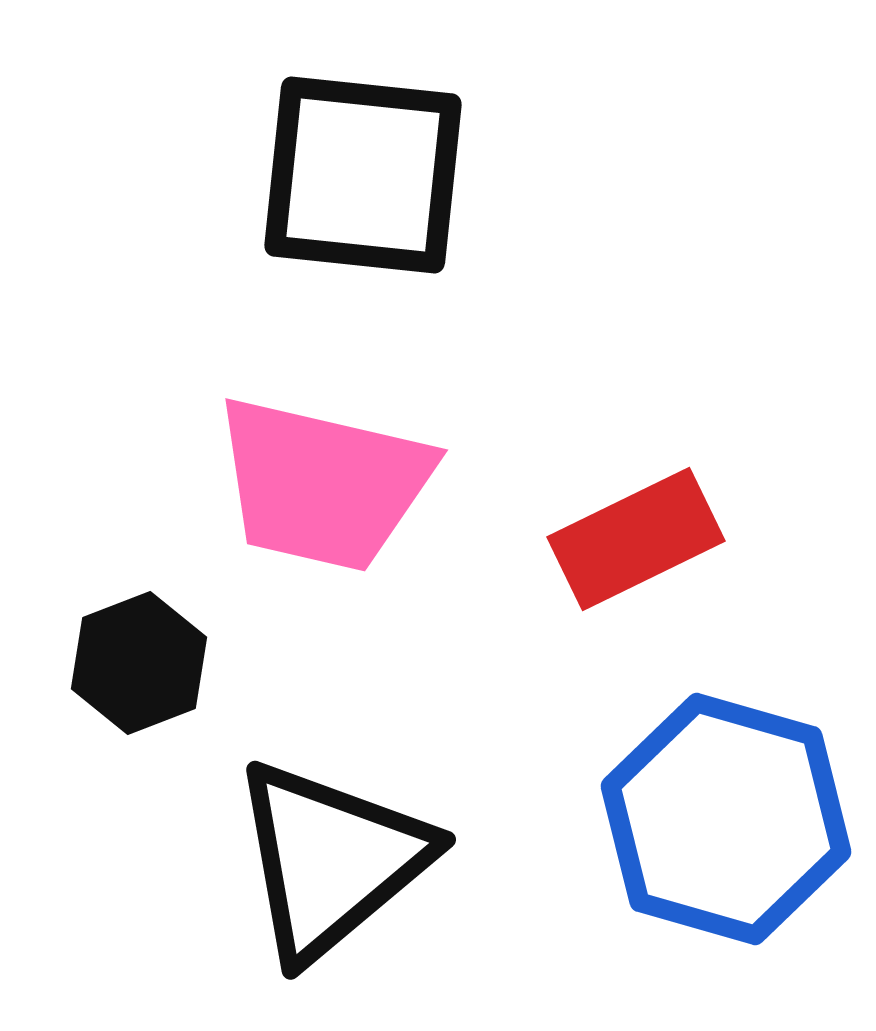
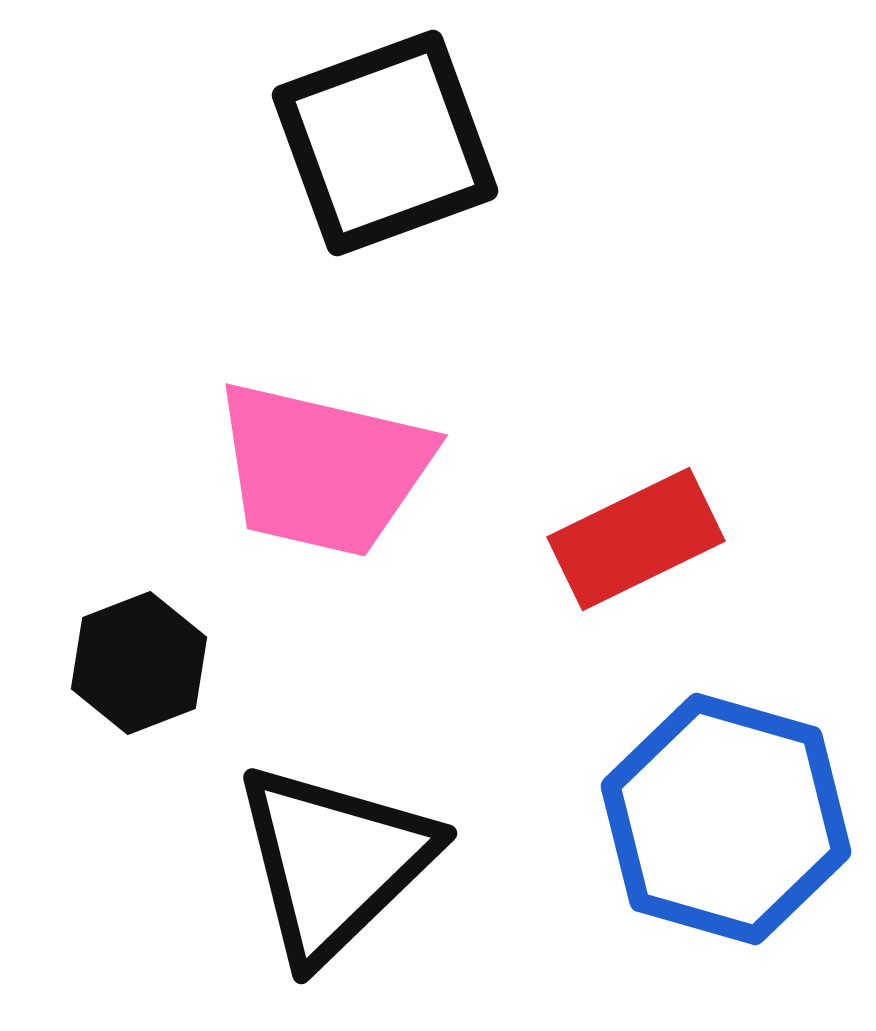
black square: moved 22 px right, 32 px up; rotated 26 degrees counterclockwise
pink trapezoid: moved 15 px up
black triangle: moved 3 px right, 2 px down; rotated 4 degrees counterclockwise
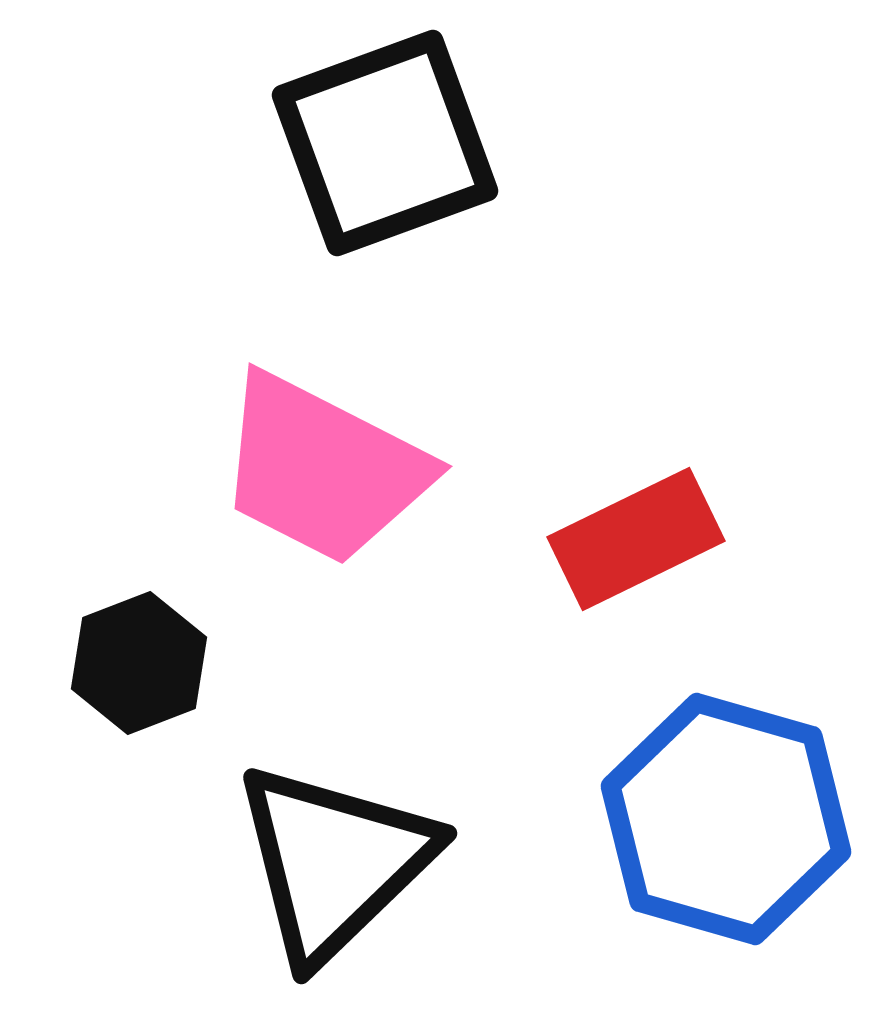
pink trapezoid: rotated 14 degrees clockwise
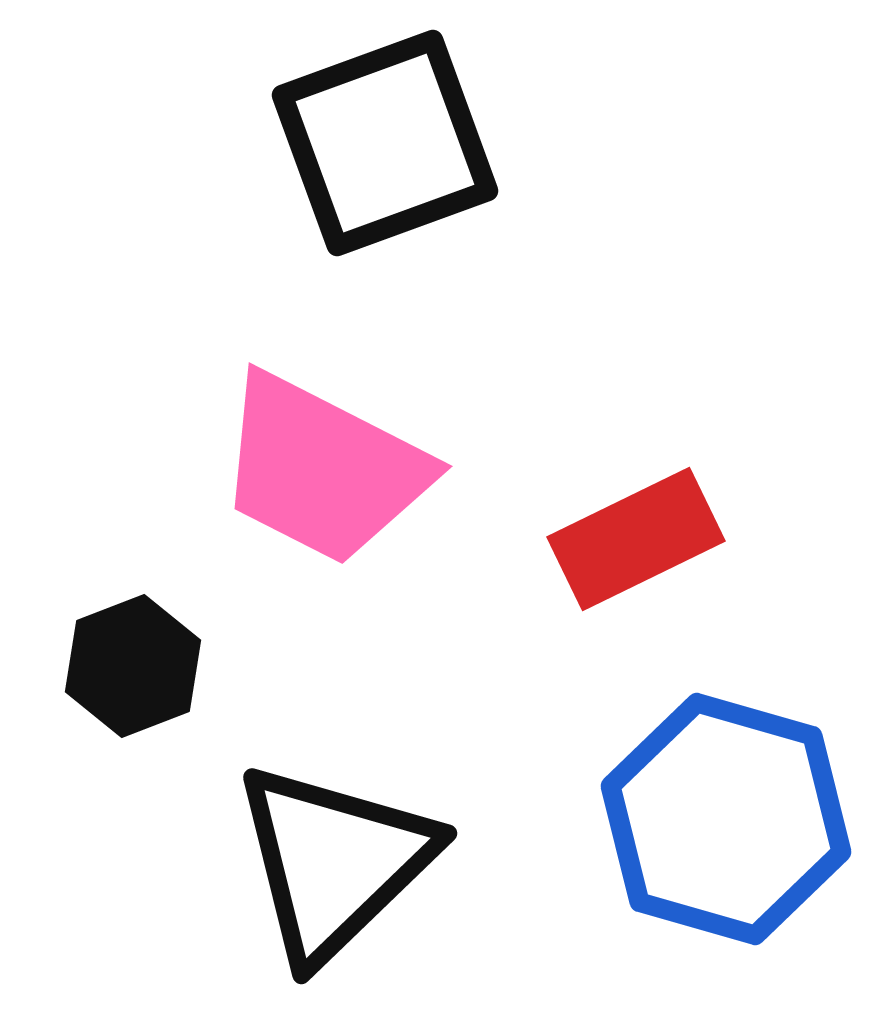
black hexagon: moved 6 px left, 3 px down
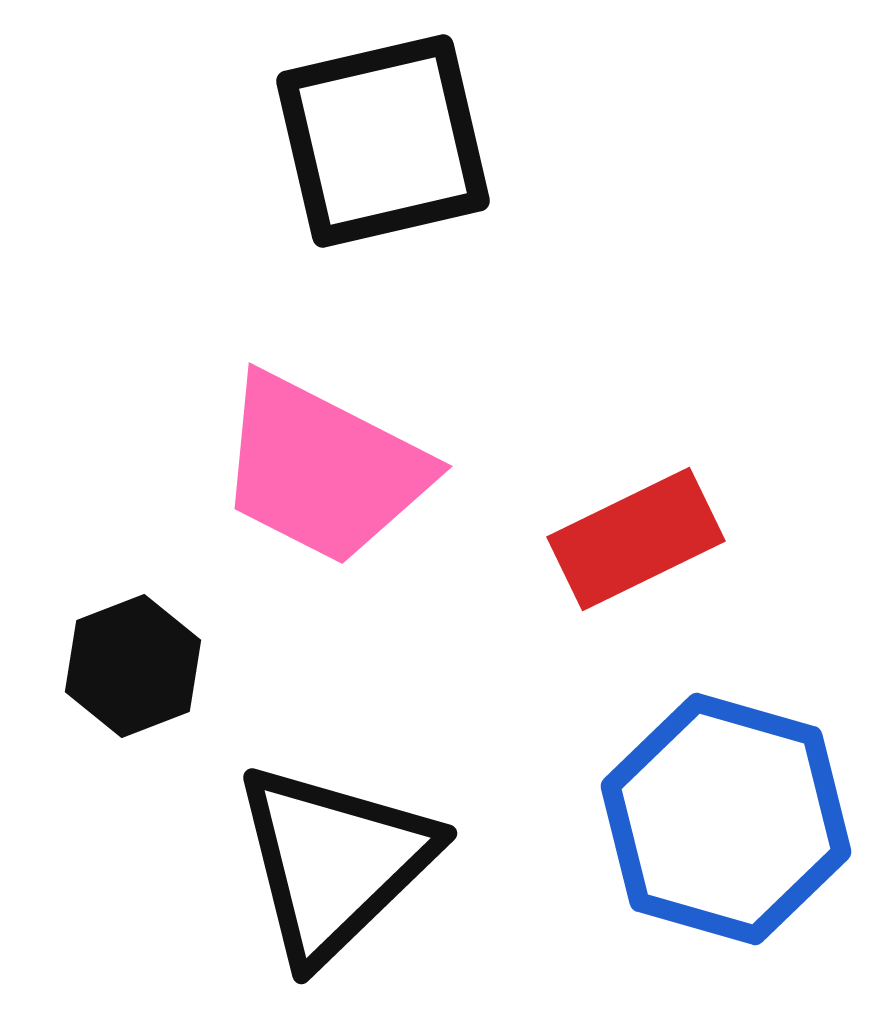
black square: moved 2 px left, 2 px up; rotated 7 degrees clockwise
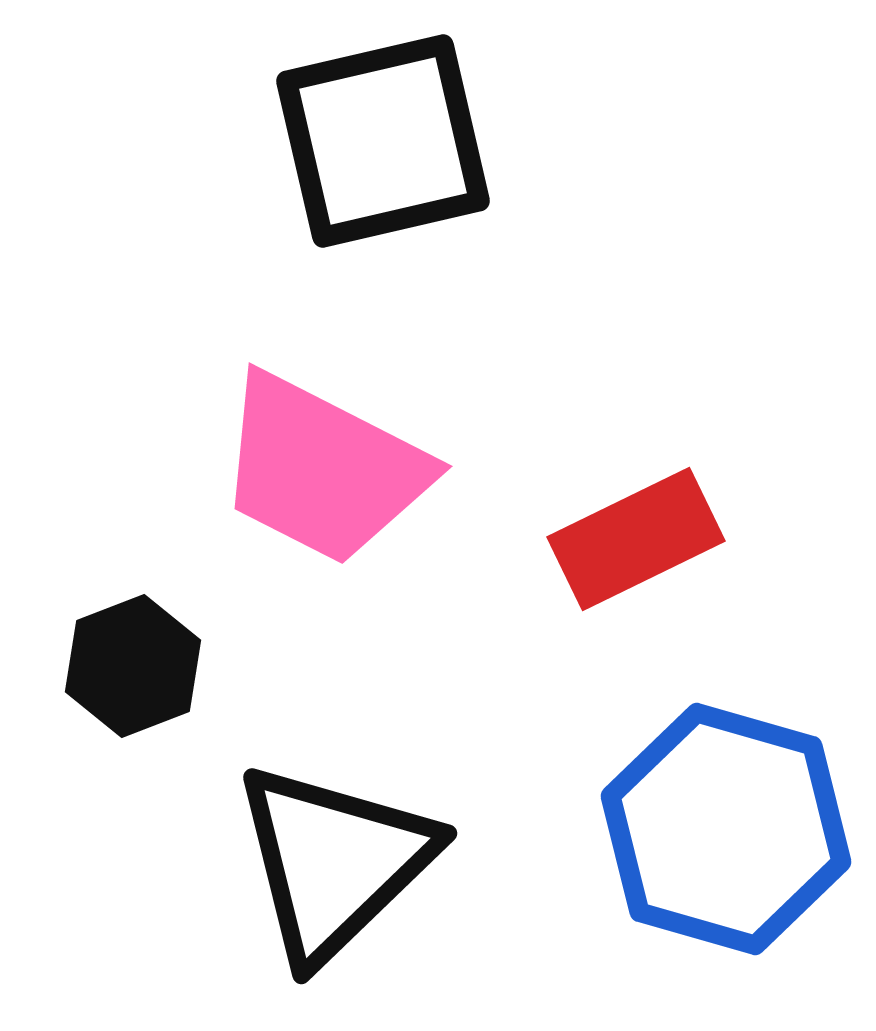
blue hexagon: moved 10 px down
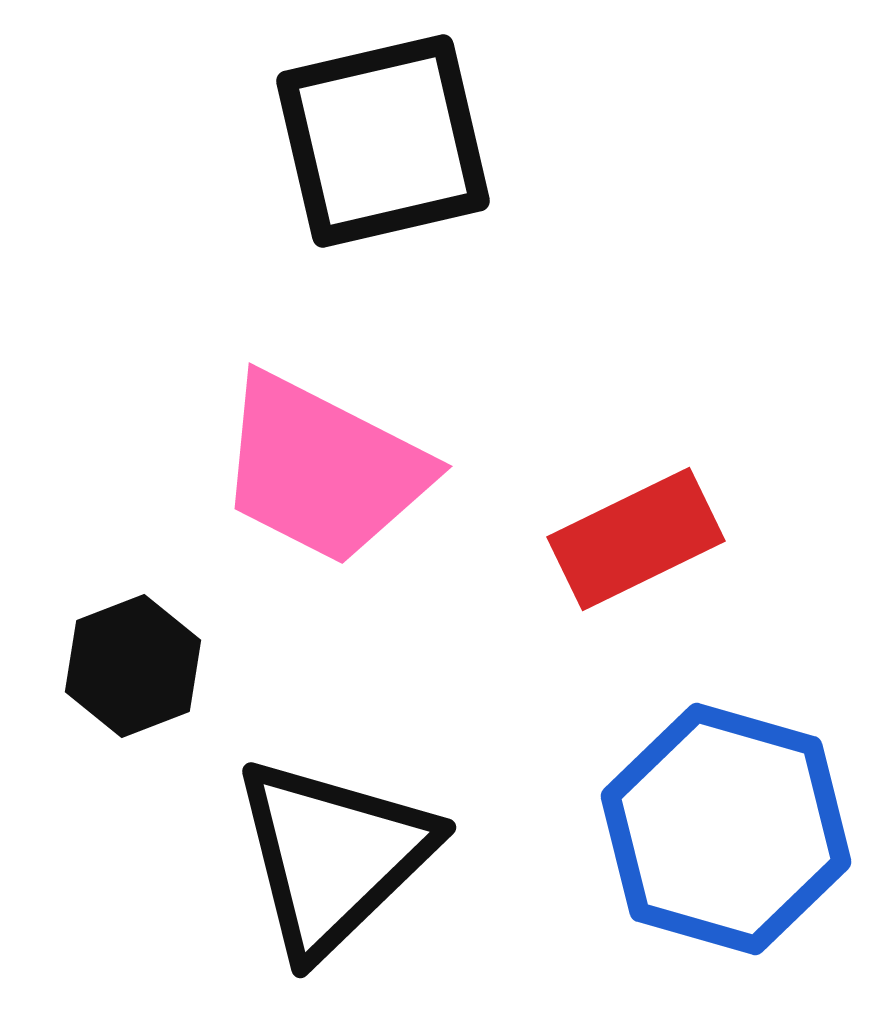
black triangle: moved 1 px left, 6 px up
